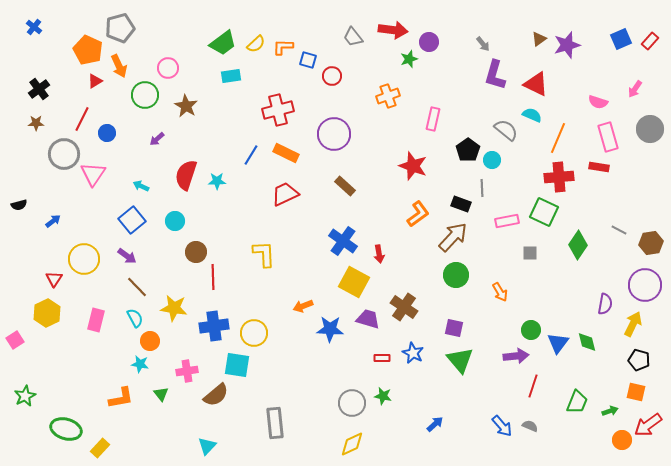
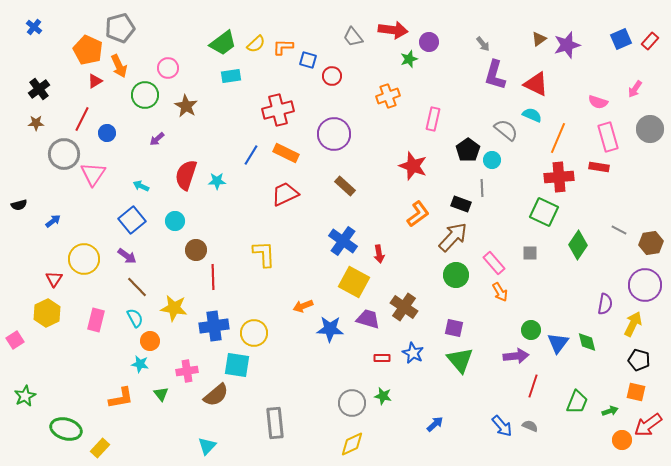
pink rectangle at (507, 221): moved 13 px left, 42 px down; rotated 60 degrees clockwise
brown circle at (196, 252): moved 2 px up
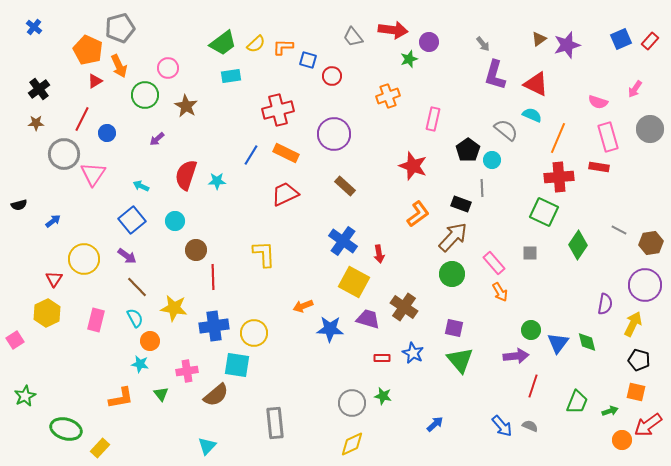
green circle at (456, 275): moved 4 px left, 1 px up
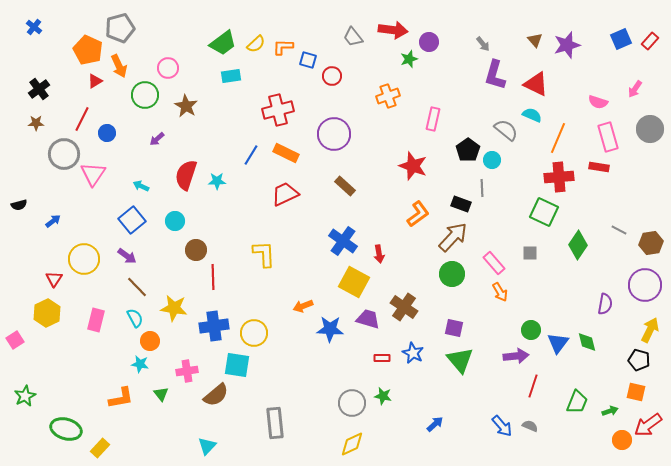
brown triangle at (539, 39): moved 4 px left, 1 px down; rotated 35 degrees counterclockwise
yellow arrow at (633, 324): moved 17 px right, 6 px down
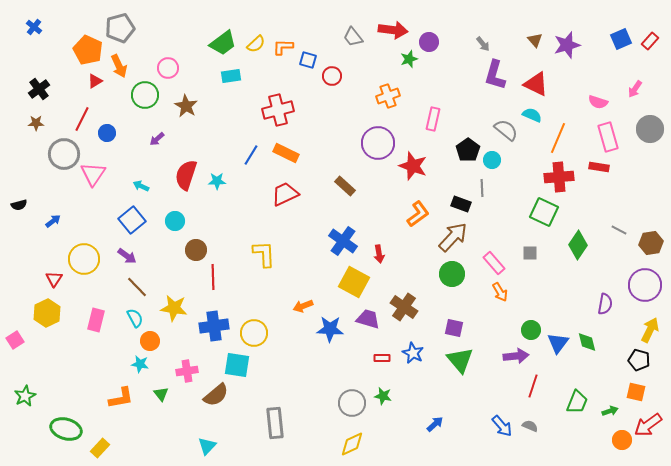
purple circle at (334, 134): moved 44 px right, 9 px down
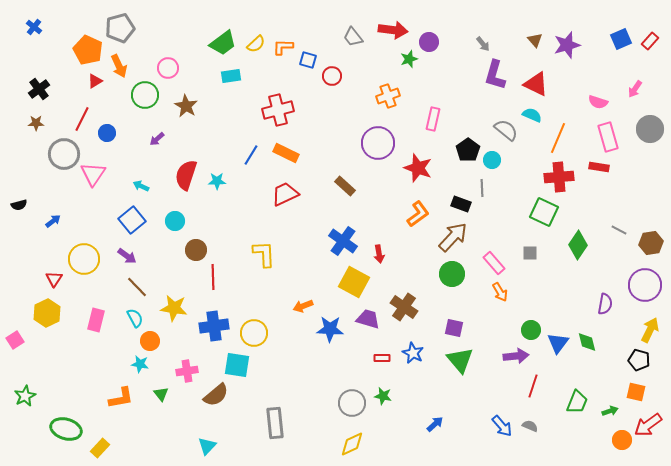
red star at (413, 166): moved 5 px right, 2 px down
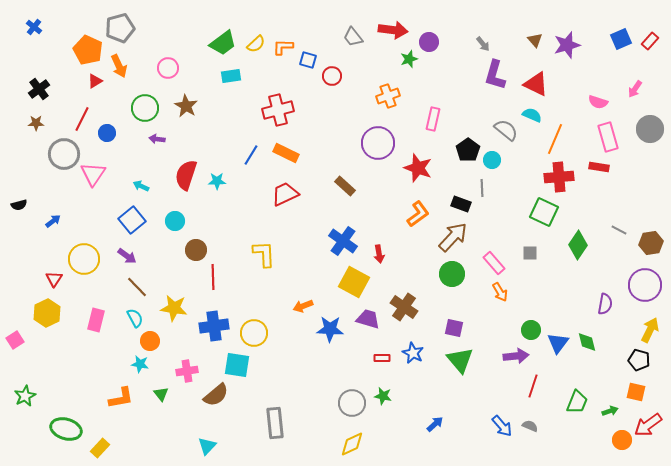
green circle at (145, 95): moved 13 px down
orange line at (558, 138): moved 3 px left, 1 px down
purple arrow at (157, 139): rotated 49 degrees clockwise
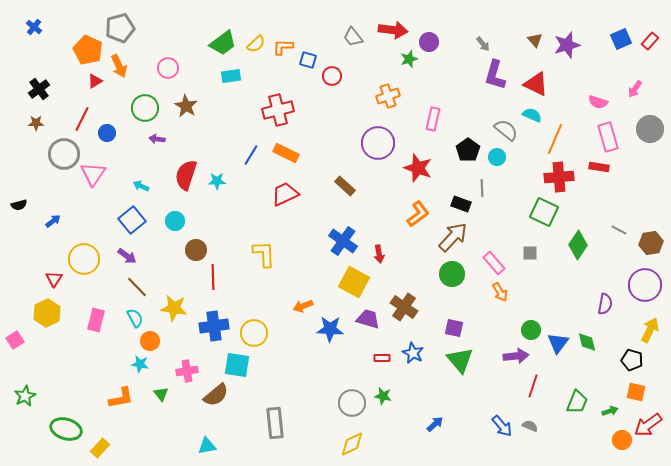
cyan circle at (492, 160): moved 5 px right, 3 px up
black pentagon at (639, 360): moved 7 px left
cyan triangle at (207, 446): rotated 36 degrees clockwise
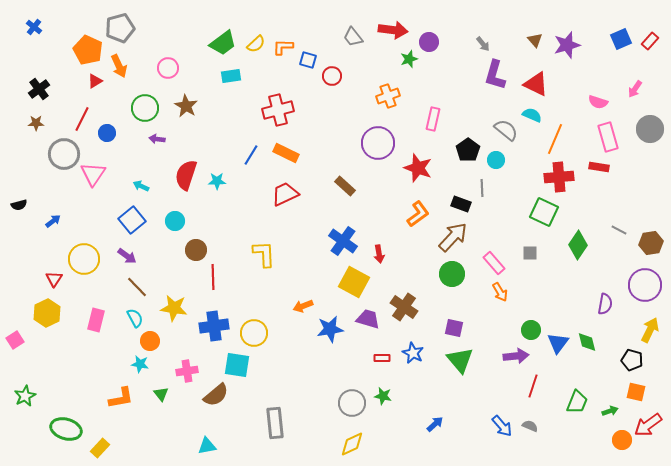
cyan circle at (497, 157): moved 1 px left, 3 px down
blue star at (330, 329): rotated 12 degrees counterclockwise
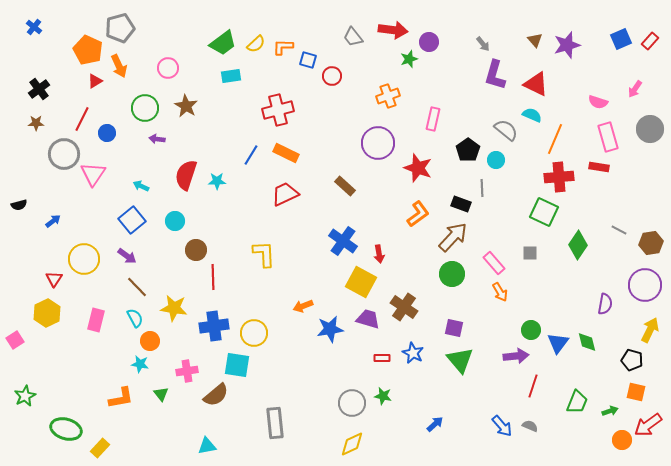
yellow square at (354, 282): moved 7 px right
